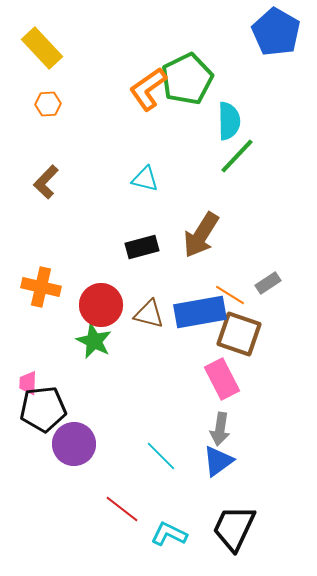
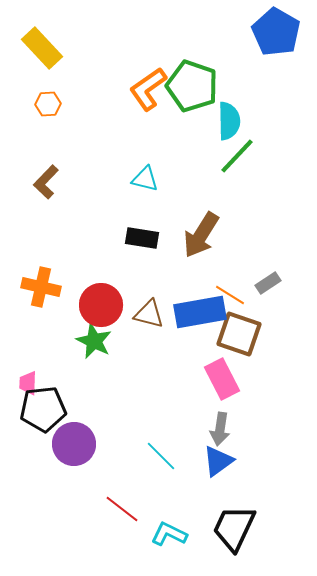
green pentagon: moved 5 px right, 7 px down; rotated 27 degrees counterclockwise
black rectangle: moved 9 px up; rotated 24 degrees clockwise
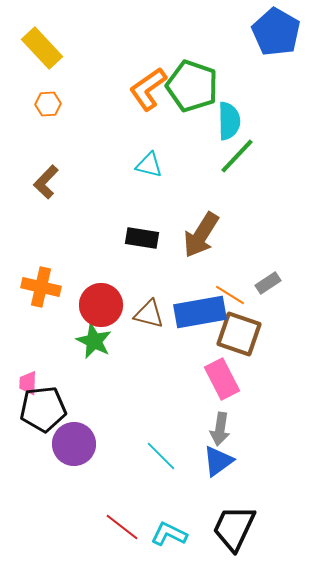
cyan triangle: moved 4 px right, 14 px up
red line: moved 18 px down
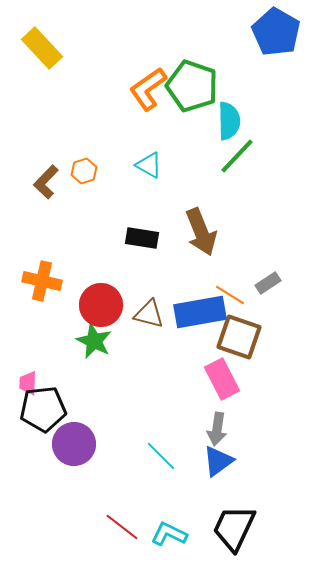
orange hexagon: moved 36 px right, 67 px down; rotated 15 degrees counterclockwise
cyan triangle: rotated 16 degrees clockwise
brown arrow: moved 3 px up; rotated 54 degrees counterclockwise
orange cross: moved 1 px right, 6 px up
brown square: moved 3 px down
gray arrow: moved 3 px left
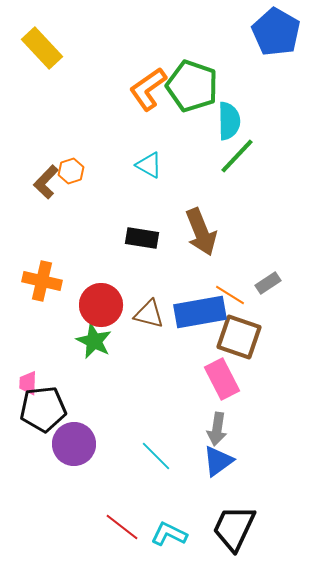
orange hexagon: moved 13 px left
cyan line: moved 5 px left
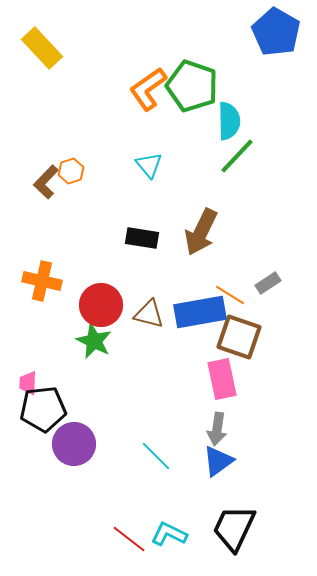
cyan triangle: rotated 20 degrees clockwise
brown arrow: rotated 48 degrees clockwise
pink rectangle: rotated 15 degrees clockwise
red line: moved 7 px right, 12 px down
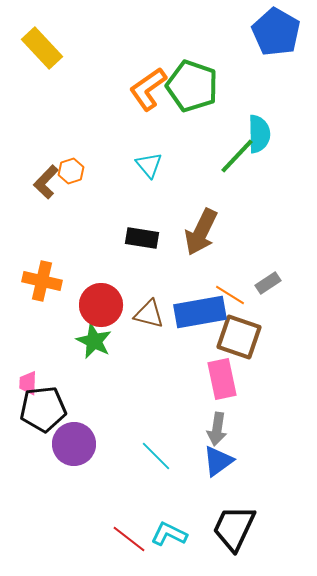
cyan semicircle: moved 30 px right, 13 px down
